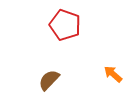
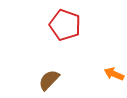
orange arrow: moved 1 px right; rotated 18 degrees counterclockwise
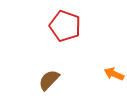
red pentagon: moved 1 px down
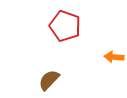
orange arrow: moved 17 px up; rotated 18 degrees counterclockwise
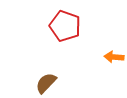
brown semicircle: moved 3 px left, 3 px down
